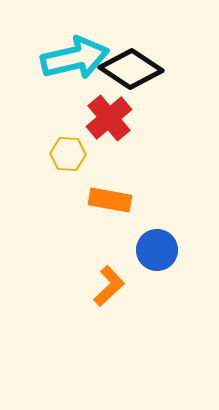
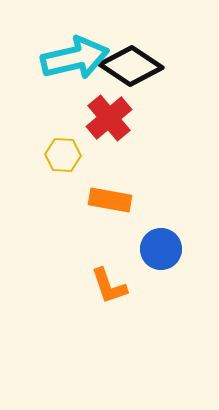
black diamond: moved 3 px up
yellow hexagon: moved 5 px left, 1 px down
blue circle: moved 4 px right, 1 px up
orange L-shape: rotated 114 degrees clockwise
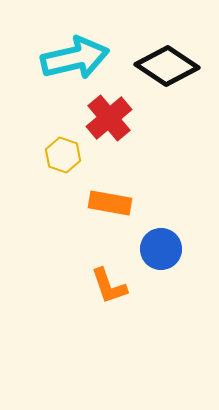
black diamond: moved 36 px right
yellow hexagon: rotated 16 degrees clockwise
orange rectangle: moved 3 px down
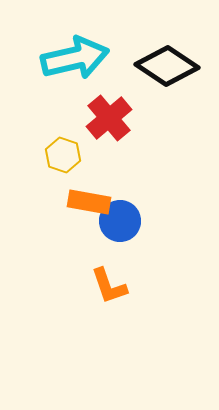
orange rectangle: moved 21 px left, 1 px up
blue circle: moved 41 px left, 28 px up
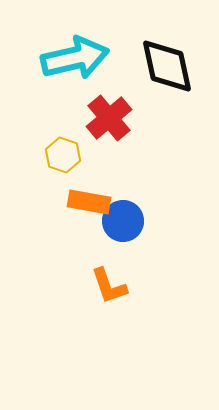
black diamond: rotated 44 degrees clockwise
blue circle: moved 3 px right
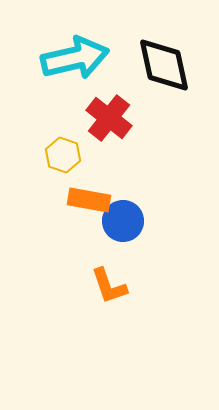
black diamond: moved 3 px left, 1 px up
red cross: rotated 12 degrees counterclockwise
orange rectangle: moved 2 px up
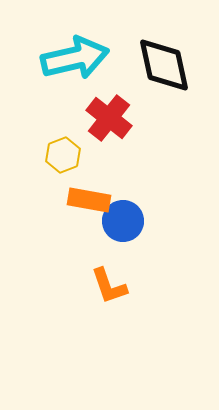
yellow hexagon: rotated 20 degrees clockwise
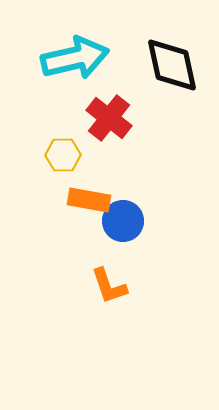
black diamond: moved 8 px right
yellow hexagon: rotated 20 degrees clockwise
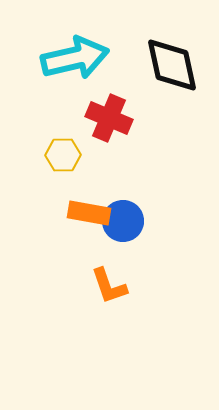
red cross: rotated 15 degrees counterclockwise
orange rectangle: moved 13 px down
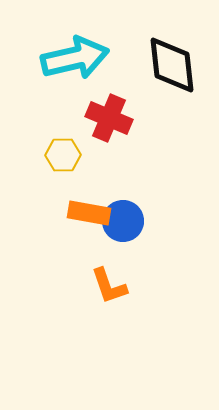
black diamond: rotated 6 degrees clockwise
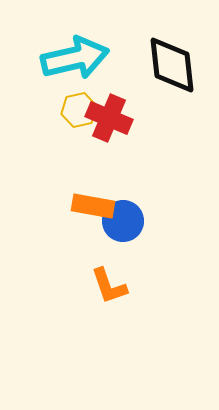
yellow hexagon: moved 16 px right, 45 px up; rotated 12 degrees counterclockwise
orange rectangle: moved 4 px right, 7 px up
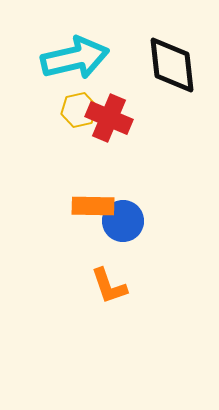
orange rectangle: rotated 9 degrees counterclockwise
